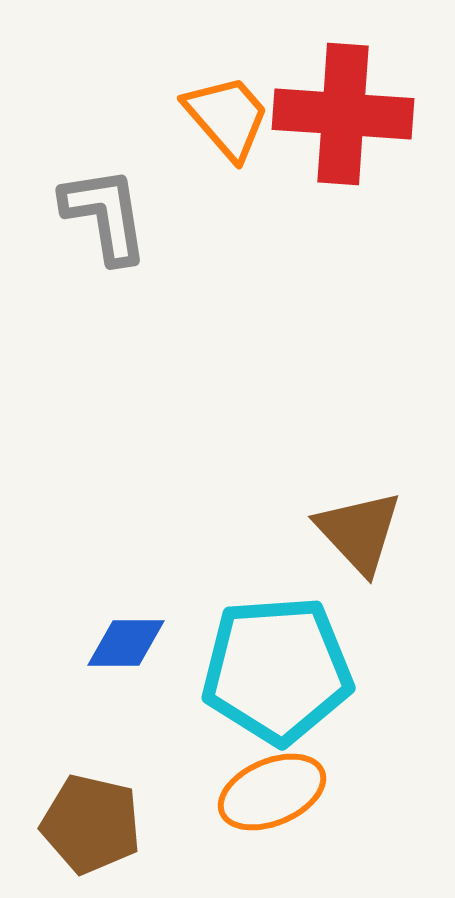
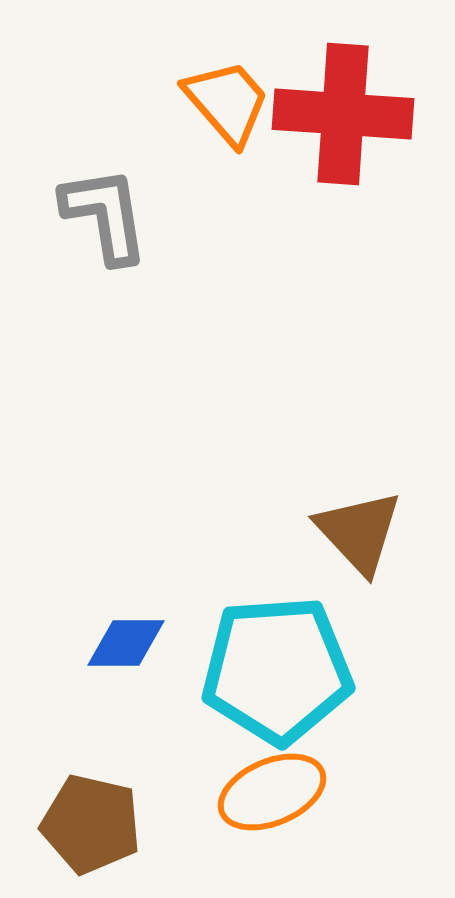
orange trapezoid: moved 15 px up
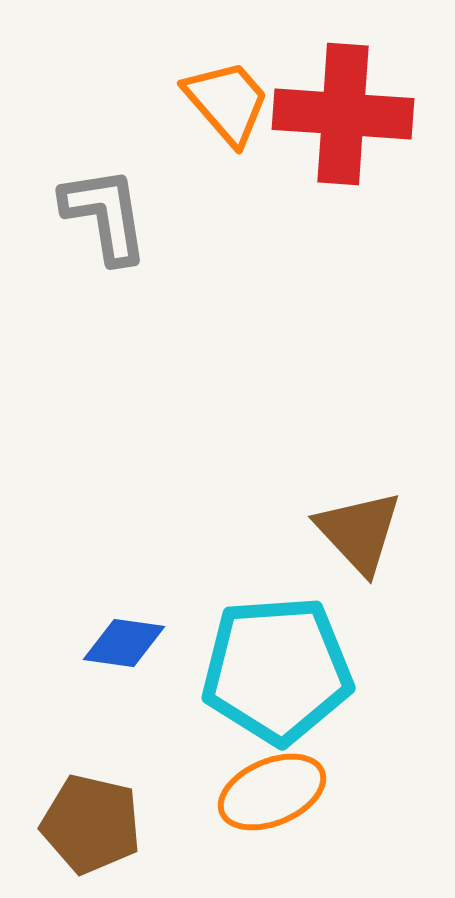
blue diamond: moved 2 px left; rotated 8 degrees clockwise
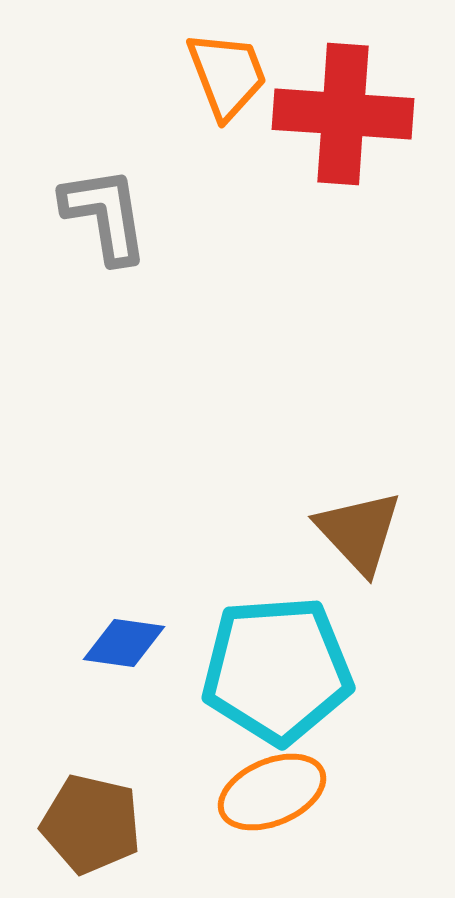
orange trapezoid: moved 27 px up; rotated 20 degrees clockwise
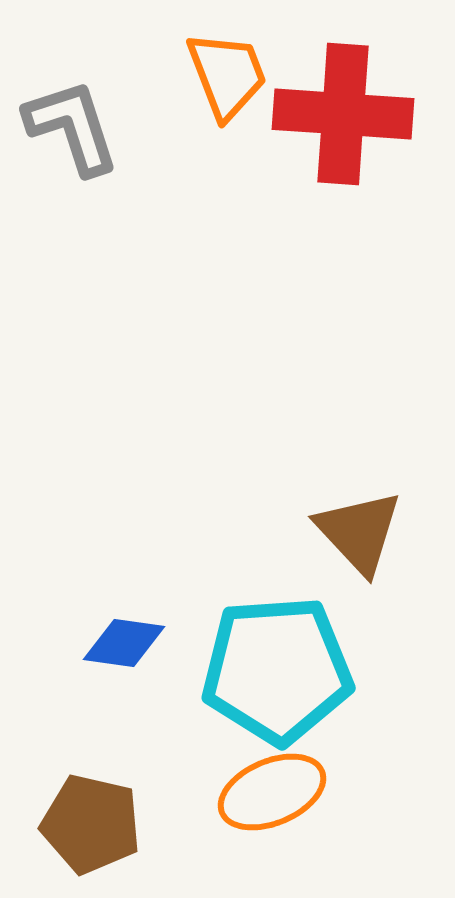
gray L-shape: moved 33 px left, 88 px up; rotated 9 degrees counterclockwise
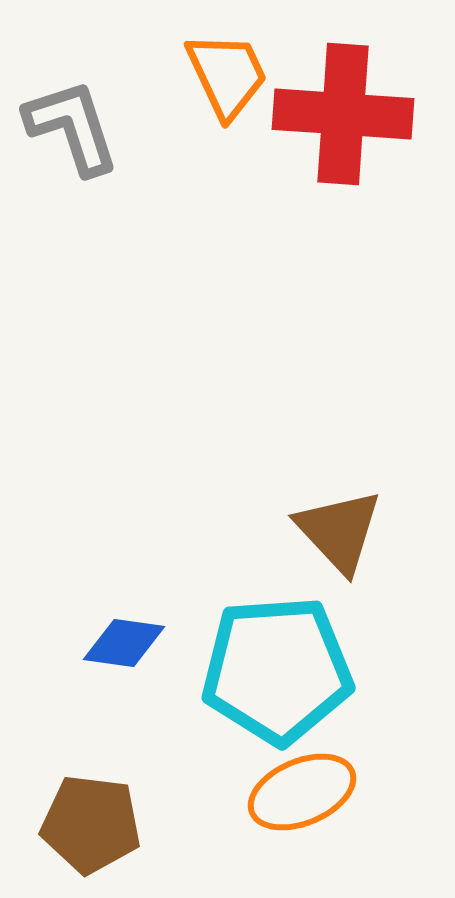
orange trapezoid: rotated 4 degrees counterclockwise
brown triangle: moved 20 px left, 1 px up
orange ellipse: moved 30 px right
brown pentagon: rotated 6 degrees counterclockwise
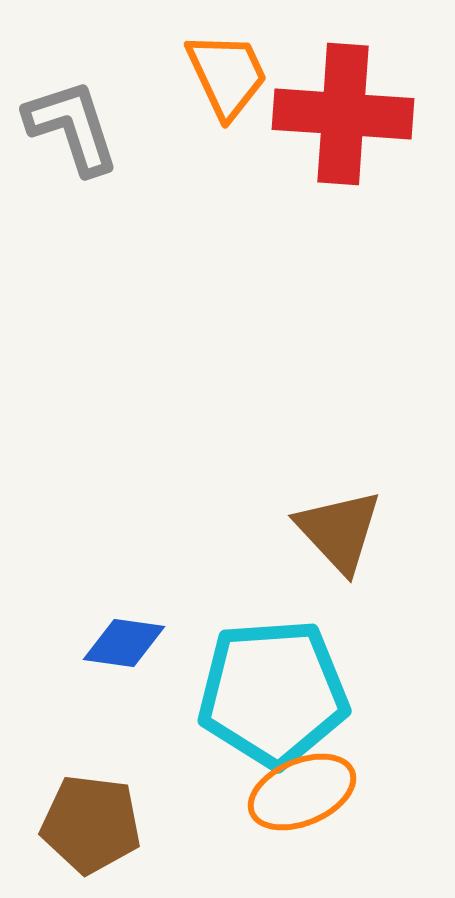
cyan pentagon: moved 4 px left, 23 px down
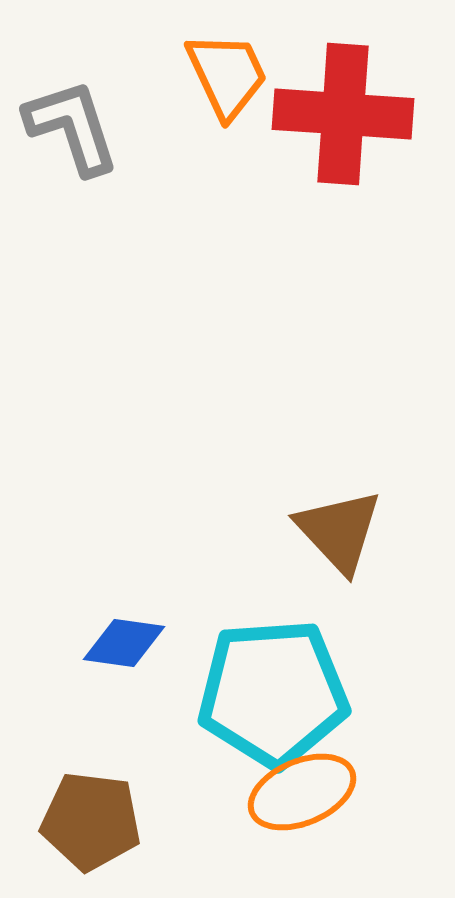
brown pentagon: moved 3 px up
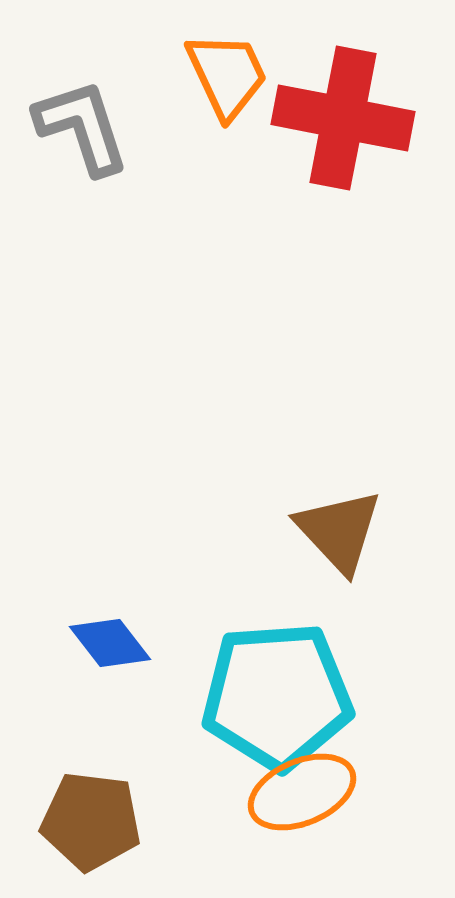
red cross: moved 4 px down; rotated 7 degrees clockwise
gray L-shape: moved 10 px right
blue diamond: moved 14 px left; rotated 44 degrees clockwise
cyan pentagon: moved 4 px right, 3 px down
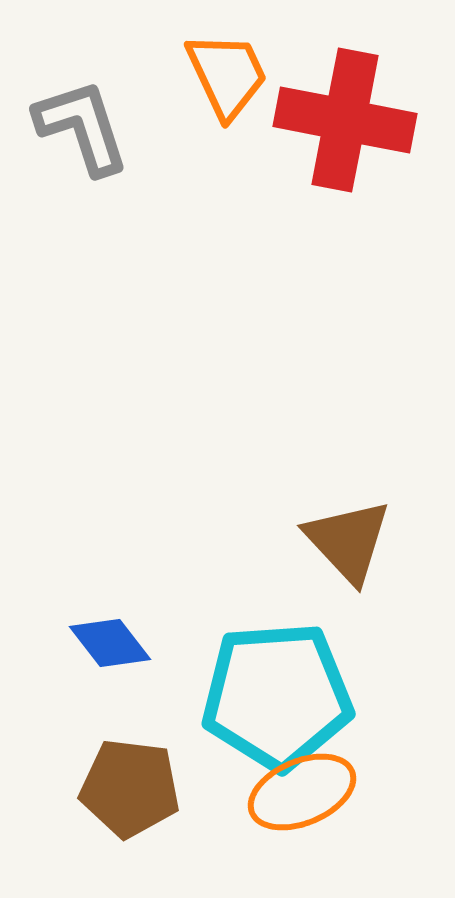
red cross: moved 2 px right, 2 px down
brown triangle: moved 9 px right, 10 px down
brown pentagon: moved 39 px right, 33 px up
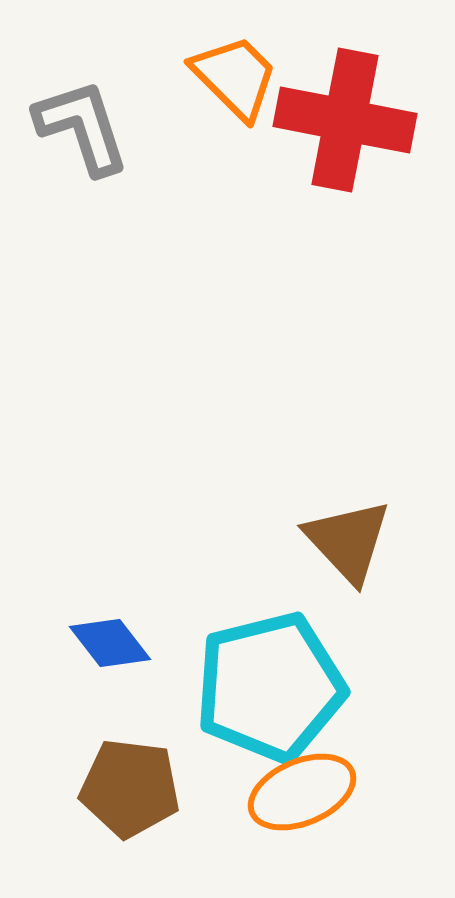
orange trapezoid: moved 8 px right, 2 px down; rotated 20 degrees counterclockwise
cyan pentagon: moved 7 px left, 9 px up; rotated 10 degrees counterclockwise
